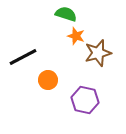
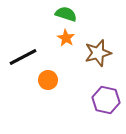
orange star: moved 10 px left, 2 px down; rotated 12 degrees clockwise
purple hexagon: moved 21 px right
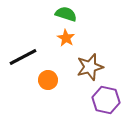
brown star: moved 8 px left, 14 px down
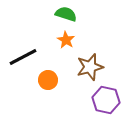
orange star: moved 2 px down
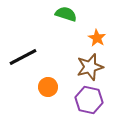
orange star: moved 31 px right, 2 px up
orange circle: moved 7 px down
purple hexagon: moved 17 px left
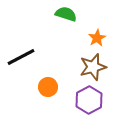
orange star: rotated 12 degrees clockwise
black line: moved 2 px left
brown star: moved 3 px right
purple hexagon: rotated 20 degrees clockwise
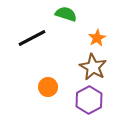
black line: moved 11 px right, 19 px up
brown star: rotated 28 degrees counterclockwise
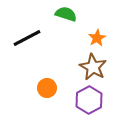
black line: moved 5 px left
orange circle: moved 1 px left, 1 px down
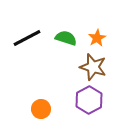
green semicircle: moved 24 px down
brown star: rotated 12 degrees counterclockwise
orange circle: moved 6 px left, 21 px down
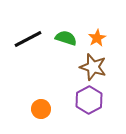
black line: moved 1 px right, 1 px down
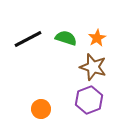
purple hexagon: rotated 8 degrees clockwise
